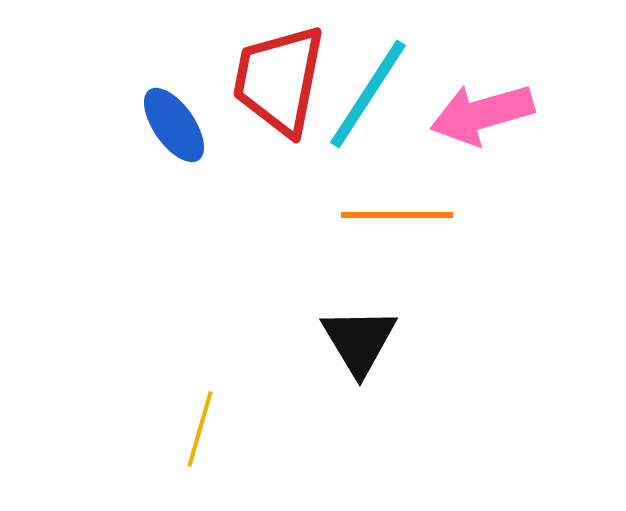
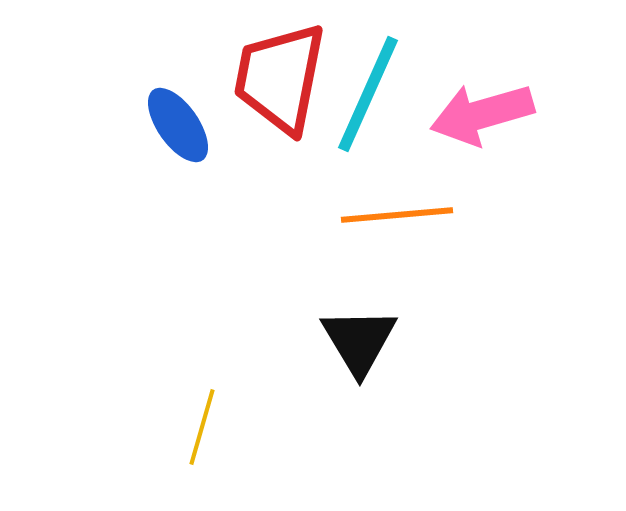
red trapezoid: moved 1 px right, 2 px up
cyan line: rotated 9 degrees counterclockwise
blue ellipse: moved 4 px right
orange line: rotated 5 degrees counterclockwise
yellow line: moved 2 px right, 2 px up
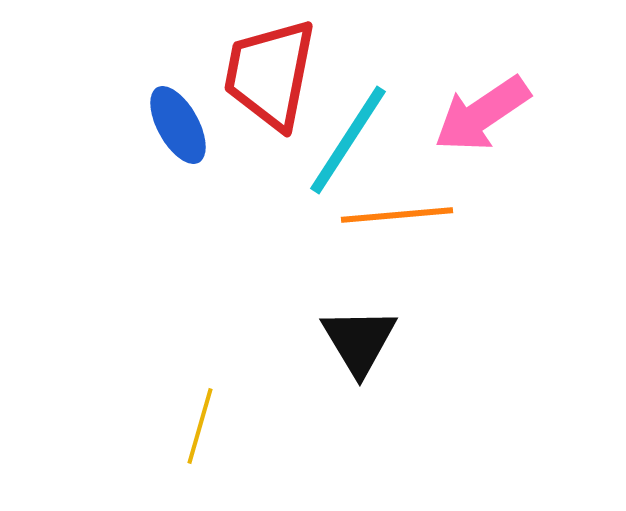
red trapezoid: moved 10 px left, 4 px up
cyan line: moved 20 px left, 46 px down; rotated 9 degrees clockwise
pink arrow: rotated 18 degrees counterclockwise
blue ellipse: rotated 6 degrees clockwise
yellow line: moved 2 px left, 1 px up
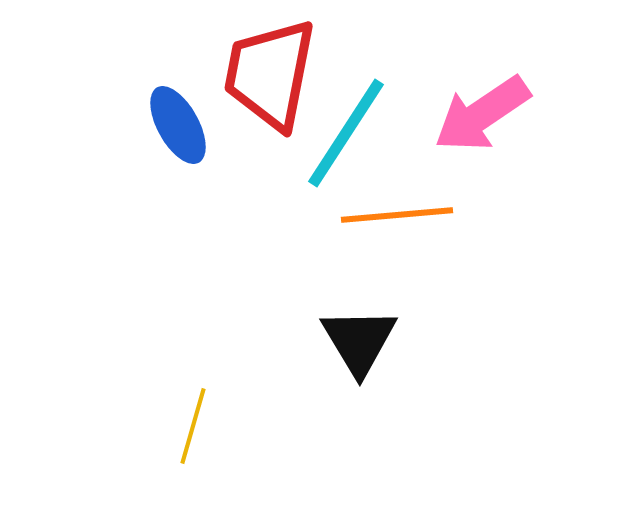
cyan line: moved 2 px left, 7 px up
yellow line: moved 7 px left
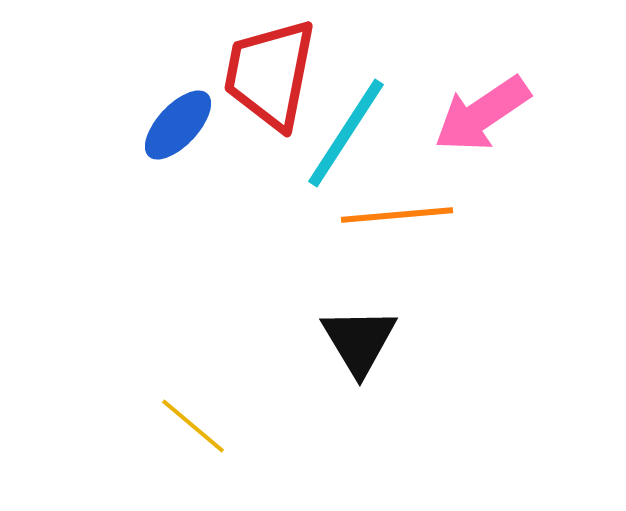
blue ellipse: rotated 72 degrees clockwise
yellow line: rotated 66 degrees counterclockwise
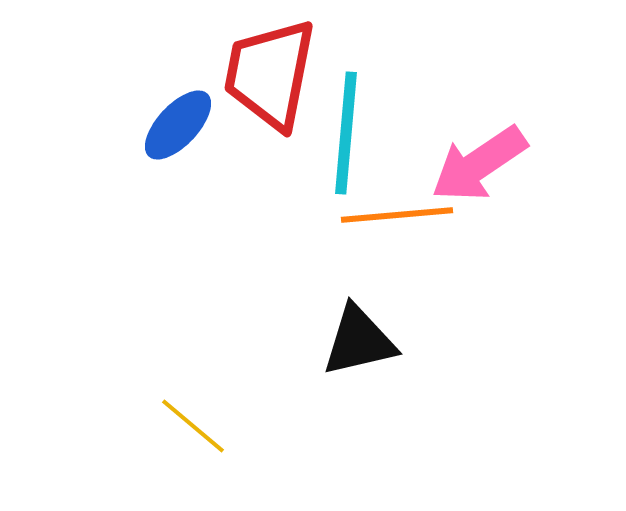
pink arrow: moved 3 px left, 50 px down
cyan line: rotated 28 degrees counterclockwise
black triangle: rotated 48 degrees clockwise
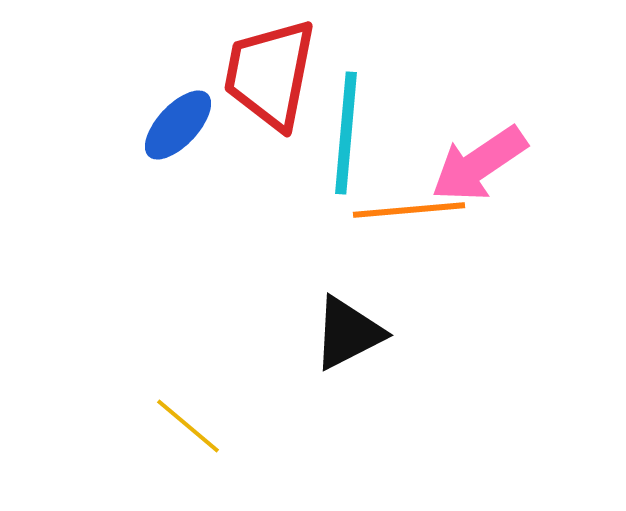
orange line: moved 12 px right, 5 px up
black triangle: moved 11 px left, 8 px up; rotated 14 degrees counterclockwise
yellow line: moved 5 px left
